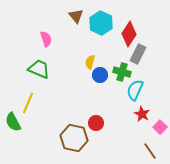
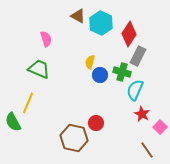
brown triangle: moved 2 px right; rotated 21 degrees counterclockwise
gray rectangle: moved 2 px down
brown line: moved 3 px left, 1 px up
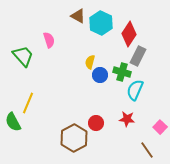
pink semicircle: moved 3 px right, 1 px down
green trapezoid: moved 16 px left, 13 px up; rotated 25 degrees clockwise
red star: moved 15 px left, 5 px down; rotated 21 degrees counterclockwise
brown hexagon: rotated 20 degrees clockwise
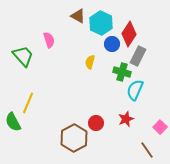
blue circle: moved 12 px right, 31 px up
red star: moved 1 px left; rotated 28 degrees counterclockwise
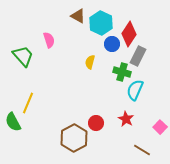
red star: rotated 21 degrees counterclockwise
brown line: moved 5 px left; rotated 24 degrees counterclockwise
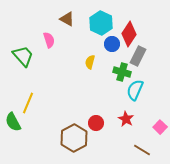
brown triangle: moved 11 px left, 3 px down
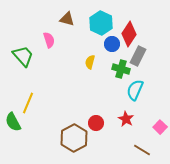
brown triangle: rotated 14 degrees counterclockwise
green cross: moved 1 px left, 3 px up
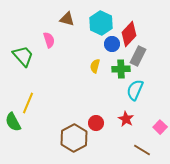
red diamond: rotated 10 degrees clockwise
yellow semicircle: moved 5 px right, 4 px down
green cross: rotated 18 degrees counterclockwise
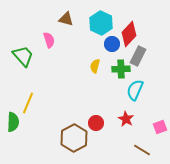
brown triangle: moved 1 px left
green semicircle: rotated 150 degrees counterclockwise
pink square: rotated 24 degrees clockwise
